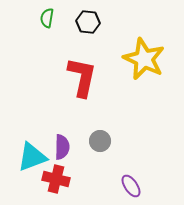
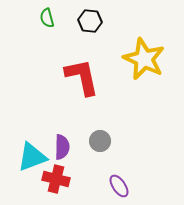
green semicircle: rotated 24 degrees counterclockwise
black hexagon: moved 2 px right, 1 px up
red L-shape: rotated 24 degrees counterclockwise
purple ellipse: moved 12 px left
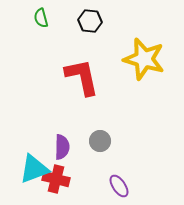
green semicircle: moved 6 px left
yellow star: rotated 9 degrees counterclockwise
cyan triangle: moved 2 px right, 12 px down
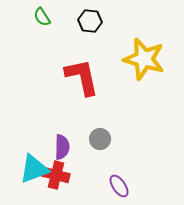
green semicircle: moved 1 px right, 1 px up; rotated 18 degrees counterclockwise
gray circle: moved 2 px up
red cross: moved 4 px up
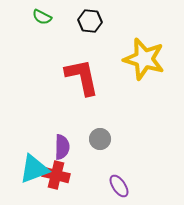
green semicircle: rotated 30 degrees counterclockwise
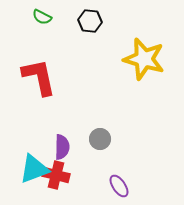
red L-shape: moved 43 px left
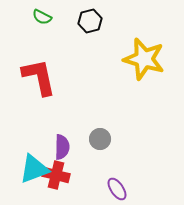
black hexagon: rotated 20 degrees counterclockwise
purple ellipse: moved 2 px left, 3 px down
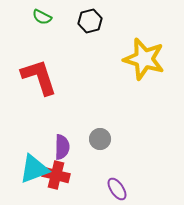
red L-shape: rotated 6 degrees counterclockwise
